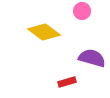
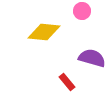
yellow diamond: rotated 32 degrees counterclockwise
red rectangle: rotated 66 degrees clockwise
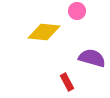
pink circle: moved 5 px left
red rectangle: rotated 12 degrees clockwise
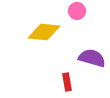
red rectangle: rotated 18 degrees clockwise
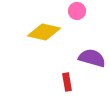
yellow diamond: rotated 8 degrees clockwise
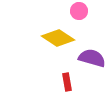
pink circle: moved 2 px right
yellow diamond: moved 14 px right, 6 px down; rotated 20 degrees clockwise
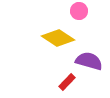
purple semicircle: moved 3 px left, 3 px down
red rectangle: rotated 54 degrees clockwise
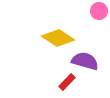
pink circle: moved 20 px right
purple semicircle: moved 4 px left
